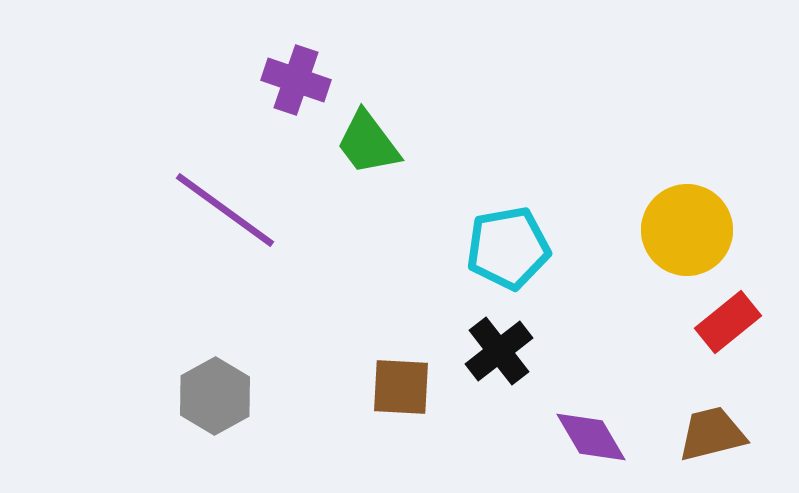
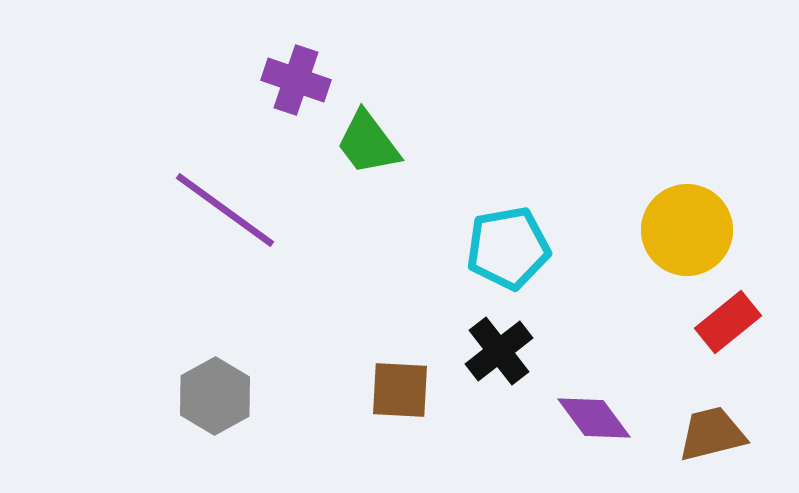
brown square: moved 1 px left, 3 px down
purple diamond: moved 3 px right, 19 px up; rotated 6 degrees counterclockwise
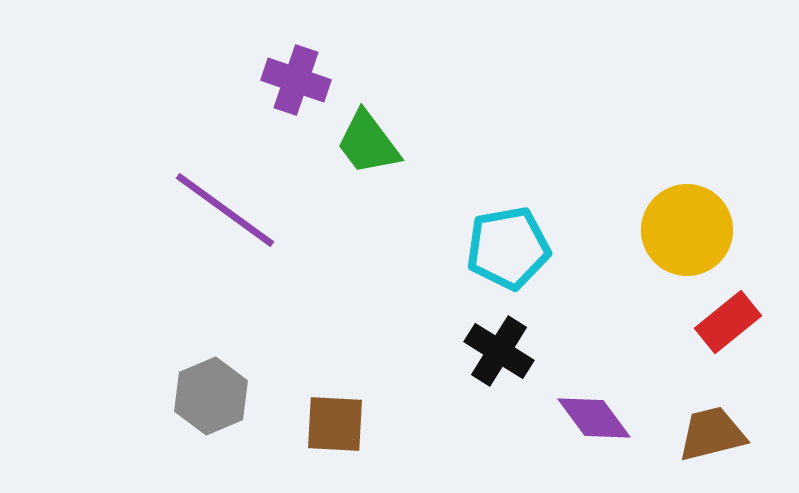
black cross: rotated 20 degrees counterclockwise
brown square: moved 65 px left, 34 px down
gray hexagon: moved 4 px left; rotated 6 degrees clockwise
